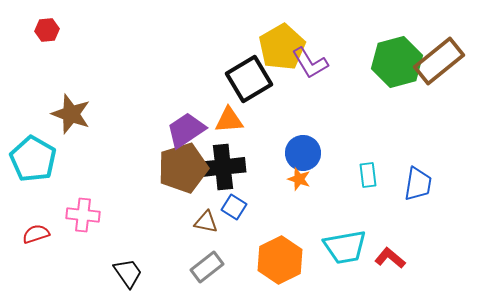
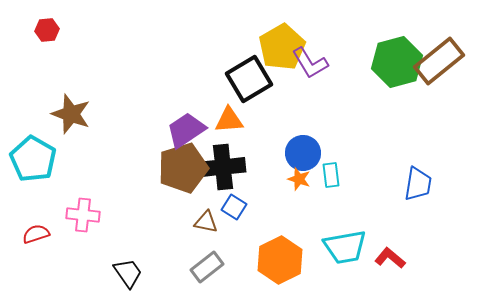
cyan rectangle: moved 37 px left
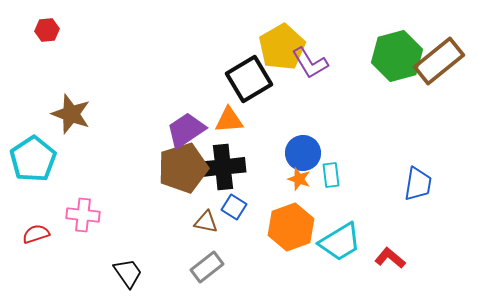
green hexagon: moved 6 px up
cyan pentagon: rotated 9 degrees clockwise
cyan trapezoid: moved 5 px left, 5 px up; rotated 21 degrees counterclockwise
orange hexagon: moved 11 px right, 33 px up; rotated 6 degrees clockwise
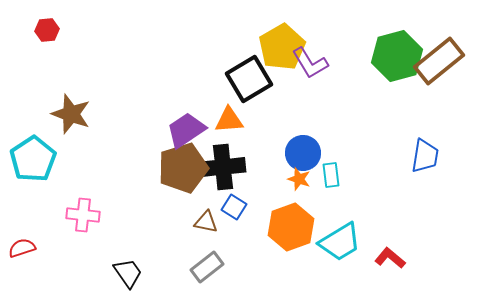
blue trapezoid: moved 7 px right, 28 px up
red semicircle: moved 14 px left, 14 px down
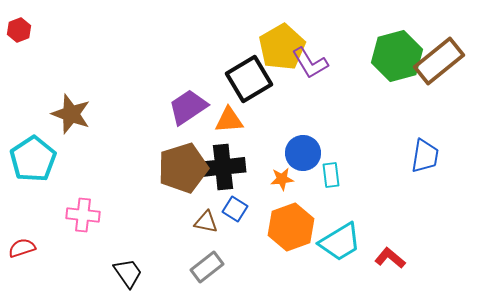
red hexagon: moved 28 px left; rotated 15 degrees counterclockwise
purple trapezoid: moved 2 px right, 23 px up
orange star: moved 17 px left; rotated 25 degrees counterclockwise
blue square: moved 1 px right, 2 px down
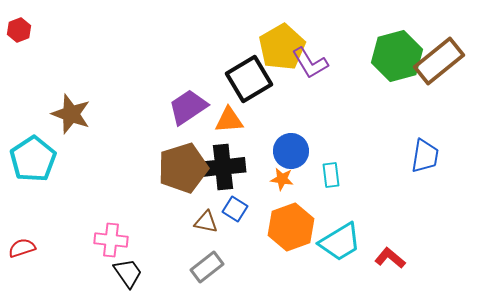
blue circle: moved 12 px left, 2 px up
orange star: rotated 15 degrees clockwise
pink cross: moved 28 px right, 25 px down
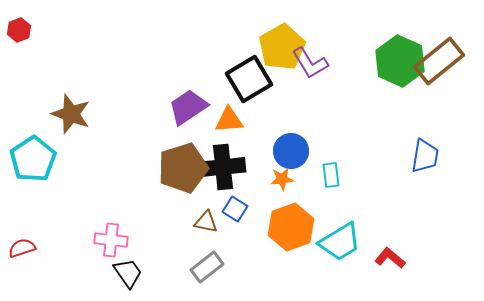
green hexagon: moved 3 px right, 5 px down; rotated 21 degrees counterclockwise
orange star: rotated 15 degrees counterclockwise
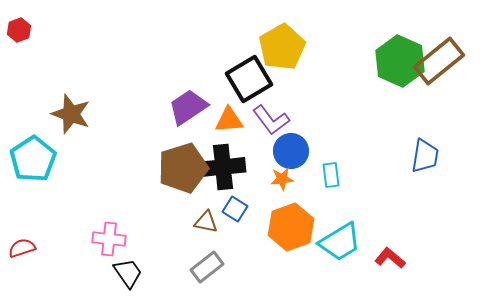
purple L-shape: moved 39 px left, 57 px down; rotated 6 degrees counterclockwise
pink cross: moved 2 px left, 1 px up
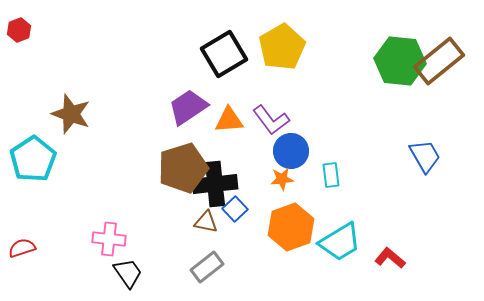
green hexagon: rotated 18 degrees counterclockwise
black square: moved 25 px left, 25 px up
blue trapezoid: rotated 39 degrees counterclockwise
black cross: moved 8 px left, 17 px down
blue square: rotated 15 degrees clockwise
